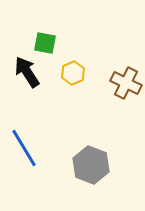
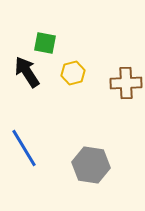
yellow hexagon: rotated 10 degrees clockwise
brown cross: rotated 28 degrees counterclockwise
gray hexagon: rotated 12 degrees counterclockwise
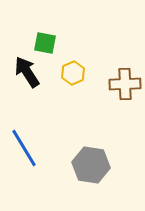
yellow hexagon: rotated 10 degrees counterclockwise
brown cross: moved 1 px left, 1 px down
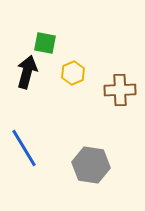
black arrow: rotated 48 degrees clockwise
brown cross: moved 5 px left, 6 px down
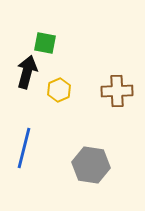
yellow hexagon: moved 14 px left, 17 px down
brown cross: moved 3 px left, 1 px down
blue line: rotated 45 degrees clockwise
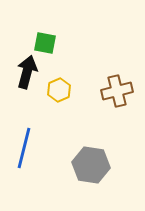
brown cross: rotated 12 degrees counterclockwise
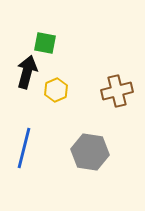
yellow hexagon: moved 3 px left
gray hexagon: moved 1 px left, 13 px up
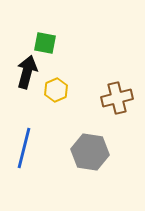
brown cross: moved 7 px down
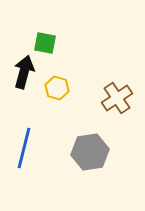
black arrow: moved 3 px left
yellow hexagon: moved 1 px right, 2 px up; rotated 20 degrees counterclockwise
brown cross: rotated 20 degrees counterclockwise
gray hexagon: rotated 18 degrees counterclockwise
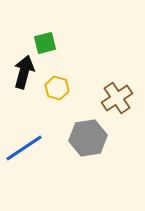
green square: rotated 25 degrees counterclockwise
blue line: rotated 42 degrees clockwise
gray hexagon: moved 2 px left, 14 px up
